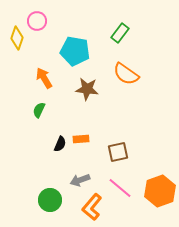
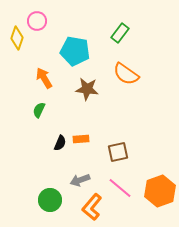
black semicircle: moved 1 px up
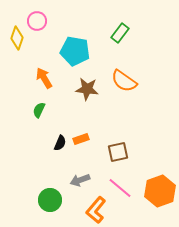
orange semicircle: moved 2 px left, 7 px down
orange rectangle: rotated 14 degrees counterclockwise
orange L-shape: moved 4 px right, 3 px down
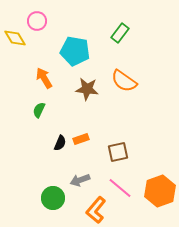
yellow diamond: moved 2 px left; rotated 50 degrees counterclockwise
green circle: moved 3 px right, 2 px up
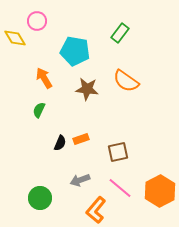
orange semicircle: moved 2 px right
orange hexagon: rotated 8 degrees counterclockwise
green circle: moved 13 px left
